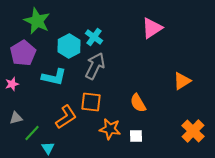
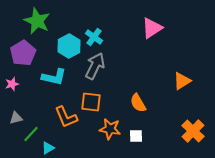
orange L-shape: rotated 100 degrees clockwise
green line: moved 1 px left, 1 px down
cyan triangle: rotated 32 degrees clockwise
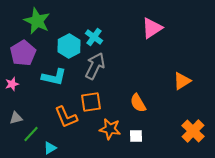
orange square: rotated 15 degrees counterclockwise
cyan triangle: moved 2 px right
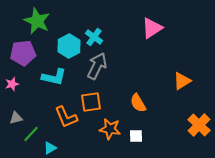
purple pentagon: rotated 25 degrees clockwise
gray arrow: moved 2 px right
orange cross: moved 6 px right, 6 px up
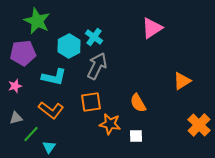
pink star: moved 3 px right, 2 px down
orange L-shape: moved 15 px left, 7 px up; rotated 30 degrees counterclockwise
orange star: moved 5 px up
cyan triangle: moved 1 px left, 1 px up; rotated 24 degrees counterclockwise
